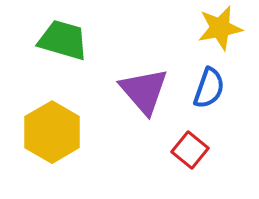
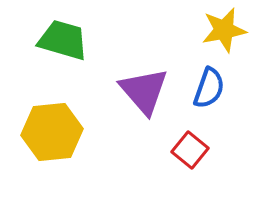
yellow star: moved 4 px right, 2 px down
yellow hexagon: rotated 24 degrees clockwise
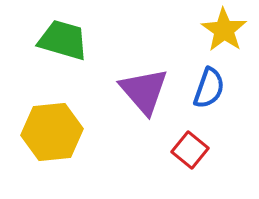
yellow star: rotated 27 degrees counterclockwise
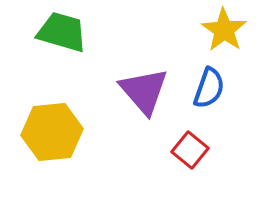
green trapezoid: moved 1 px left, 8 px up
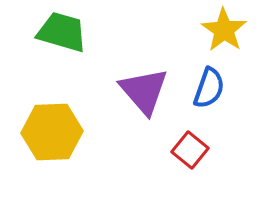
yellow hexagon: rotated 4 degrees clockwise
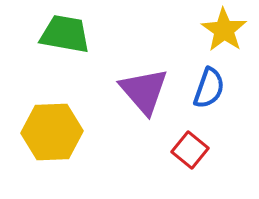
green trapezoid: moved 3 px right, 2 px down; rotated 6 degrees counterclockwise
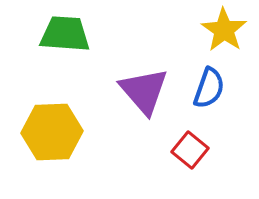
green trapezoid: rotated 6 degrees counterclockwise
